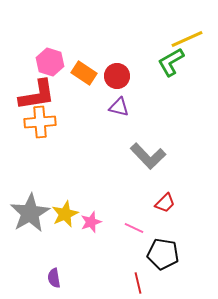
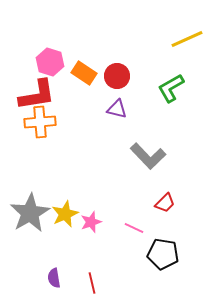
green L-shape: moved 26 px down
purple triangle: moved 2 px left, 2 px down
red line: moved 46 px left
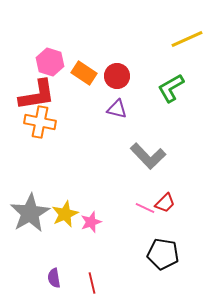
orange cross: rotated 16 degrees clockwise
pink line: moved 11 px right, 20 px up
